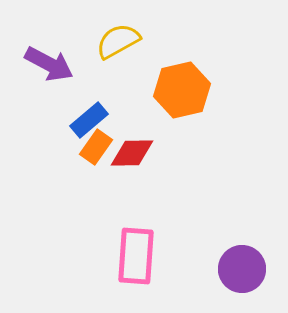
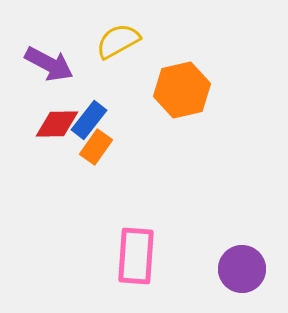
blue rectangle: rotated 12 degrees counterclockwise
red diamond: moved 75 px left, 29 px up
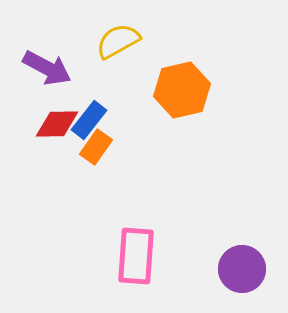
purple arrow: moved 2 px left, 4 px down
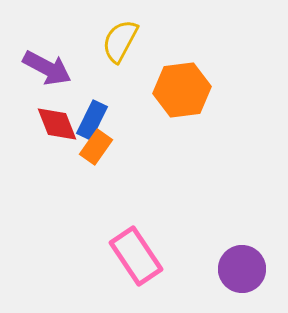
yellow semicircle: moved 2 px right; rotated 33 degrees counterclockwise
orange hexagon: rotated 6 degrees clockwise
blue rectangle: moved 3 px right; rotated 12 degrees counterclockwise
red diamond: rotated 69 degrees clockwise
pink rectangle: rotated 38 degrees counterclockwise
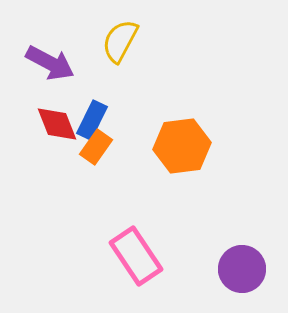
purple arrow: moved 3 px right, 5 px up
orange hexagon: moved 56 px down
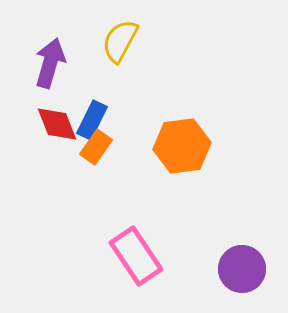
purple arrow: rotated 102 degrees counterclockwise
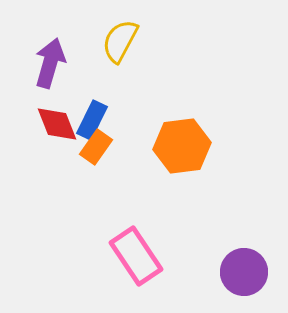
purple circle: moved 2 px right, 3 px down
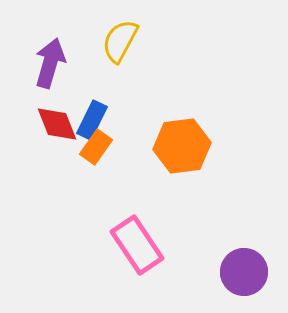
pink rectangle: moved 1 px right, 11 px up
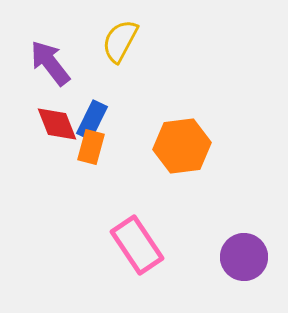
purple arrow: rotated 54 degrees counterclockwise
orange rectangle: moved 5 px left; rotated 20 degrees counterclockwise
purple circle: moved 15 px up
